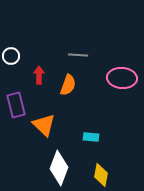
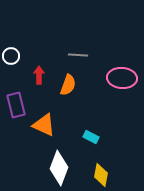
orange triangle: rotated 20 degrees counterclockwise
cyan rectangle: rotated 21 degrees clockwise
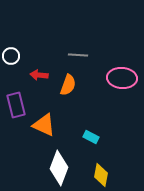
red arrow: rotated 84 degrees counterclockwise
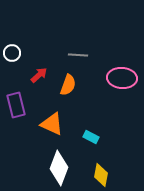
white circle: moved 1 px right, 3 px up
red arrow: rotated 132 degrees clockwise
orange triangle: moved 8 px right, 1 px up
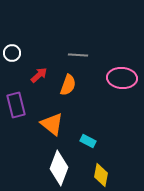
orange triangle: rotated 15 degrees clockwise
cyan rectangle: moved 3 px left, 4 px down
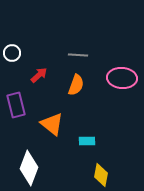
orange semicircle: moved 8 px right
cyan rectangle: moved 1 px left; rotated 28 degrees counterclockwise
white diamond: moved 30 px left
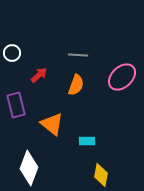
pink ellipse: moved 1 px up; rotated 48 degrees counterclockwise
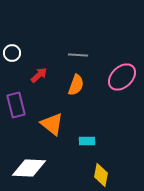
white diamond: rotated 72 degrees clockwise
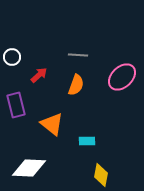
white circle: moved 4 px down
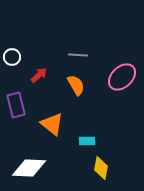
orange semicircle: rotated 50 degrees counterclockwise
yellow diamond: moved 7 px up
